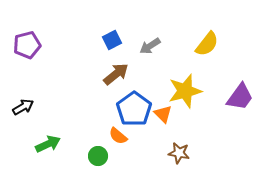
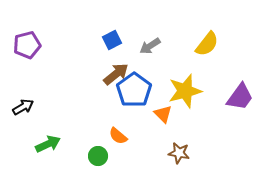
blue pentagon: moved 19 px up
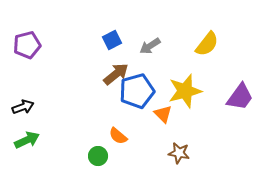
blue pentagon: moved 3 px right, 1 px down; rotated 20 degrees clockwise
black arrow: rotated 10 degrees clockwise
green arrow: moved 21 px left, 4 px up
